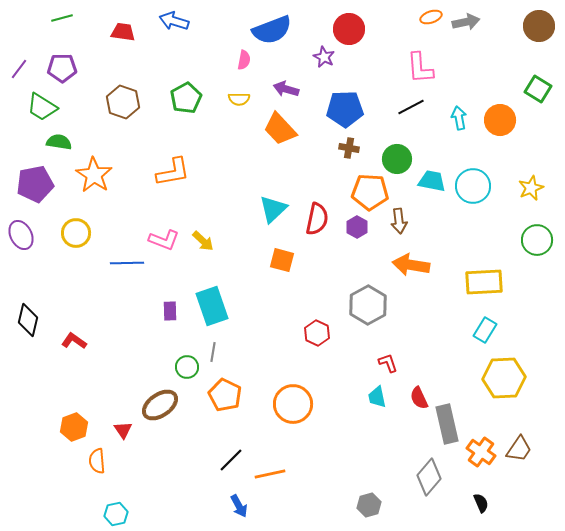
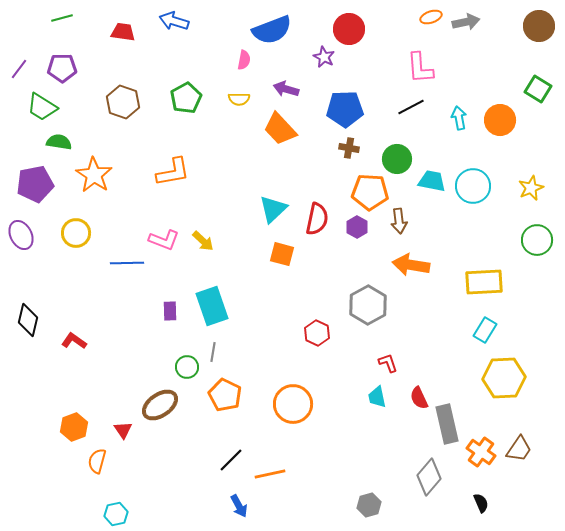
orange square at (282, 260): moved 6 px up
orange semicircle at (97, 461): rotated 20 degrees clockwise
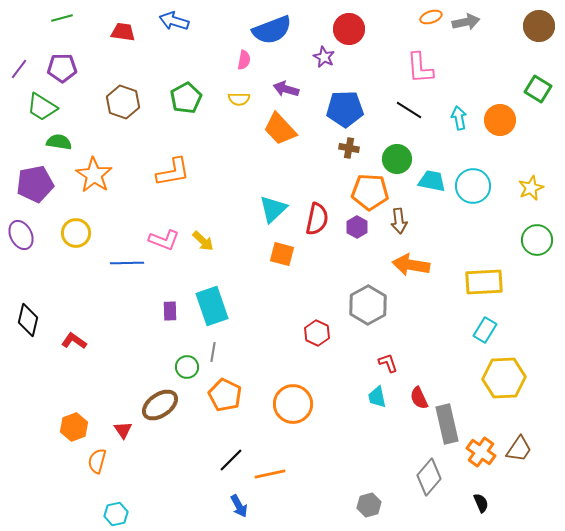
black line at (411, 107): moved 2 px left, 3 px down; rotated 60 degrees clockwise
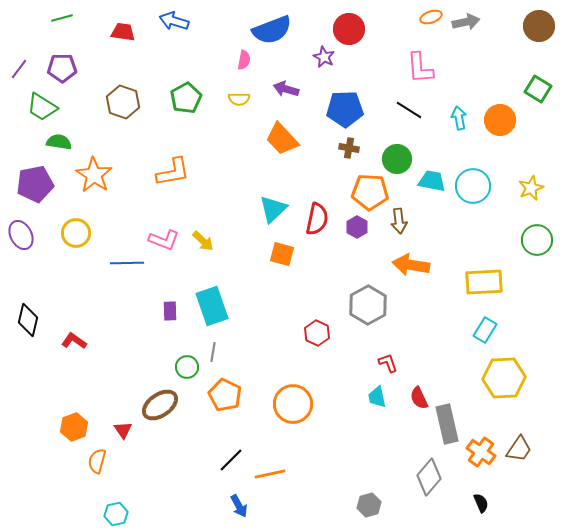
orange trapezoid at (280, 129): moved 2 px right, 10 px down
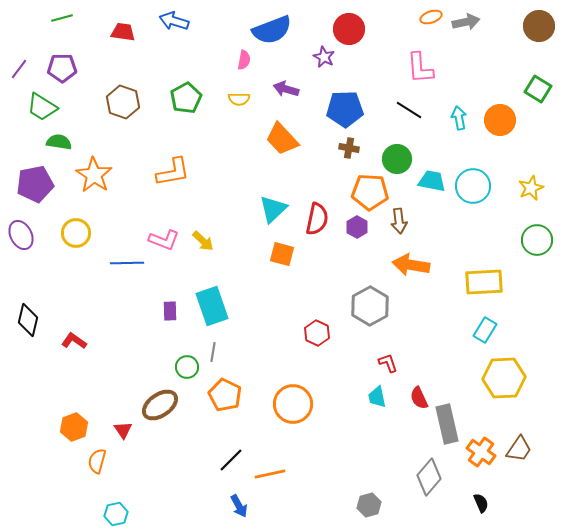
gray hexagon at (368, 305): moved 2 px right, 1 px down
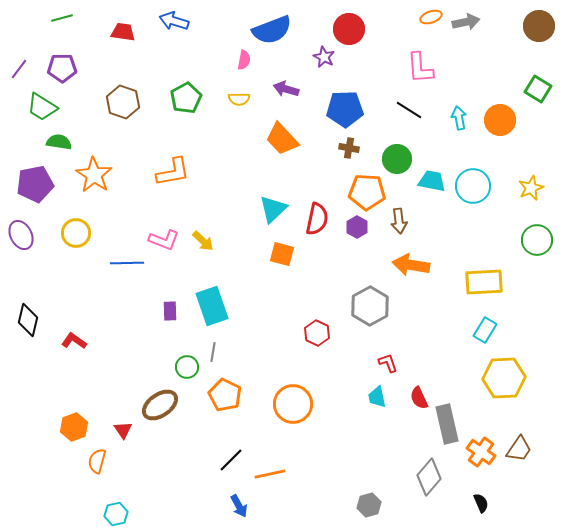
orange pentagon at (370, 192): moved 3 px left
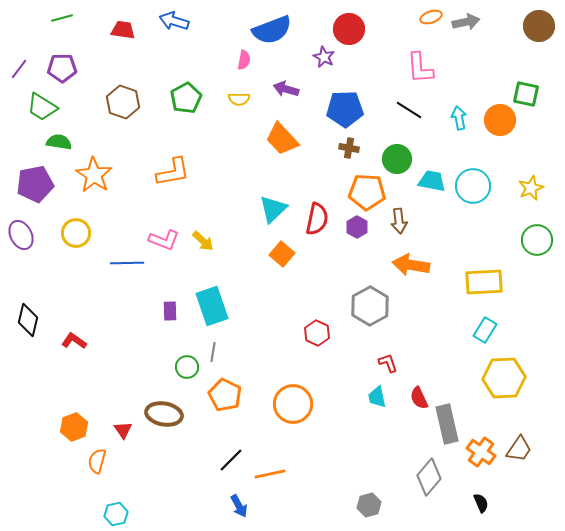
red trapezoid at (123, 32): moved 2 px up
green square at (538, 89): moved 12 px left, 5 px down; rotated 20 degrees counterclockwise
orange square at (282, 254): rotated 25 degrees clockwise
brown ellipse at (160, 405): moved 4 px right, 9 px down; rotated 45 degrees clockwise
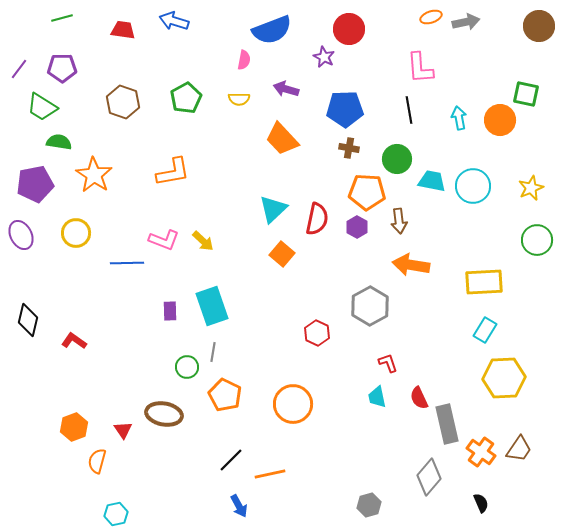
black line at (409, 110): rotated 48 degrees clockwise
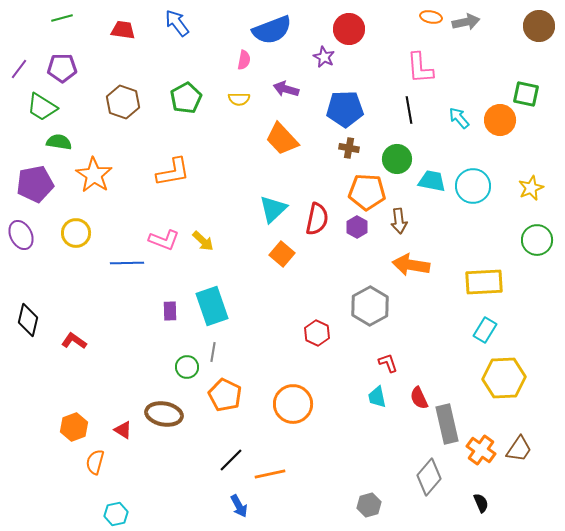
orange ellipse at (431, 17): rotated 30 degrees clockwise
blue arrow at (174, 21): moved 3 px right, 2 px down; rotated 36 degrees clockwise
cyan arrow at (459, 118): rotated 30 degrees counterclockwise
red triangle at (123, 430): rotated 24 degrees counterclockwise
orange cross at (481, 452): moved 2 px up
orange semicircle at (97, 461): moved 2 px left, 1 px down
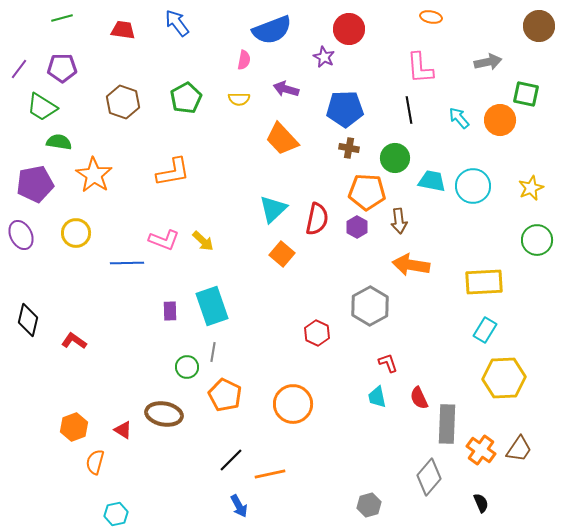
gray arrow at (466, 22): moved 22 px right, 40 px down
green circle at (397, 159): moved 2 px left, 1 px up
gray rectangle at (447, 424): rotated 15 degrees clockwise
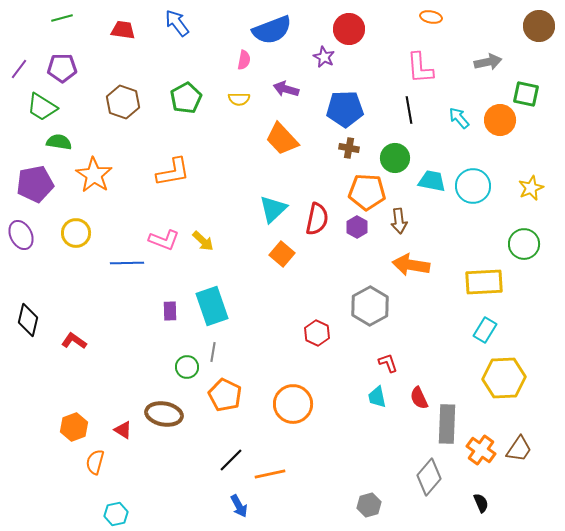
green circle at (537, 240): moved 13 px left, 4 px down
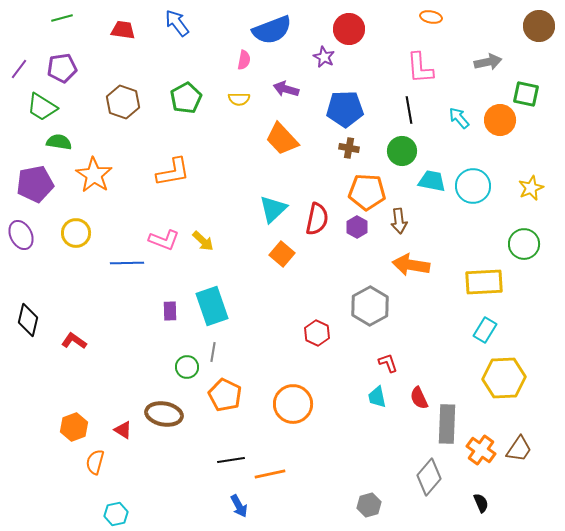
purple pentagon at (62, 68): rotated 8 degrees counterclockwise
green circle at (395, 158): moved 7 px right, 7 px up
black line at (231, 460): rotated 36 degrees clockwise
